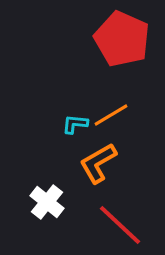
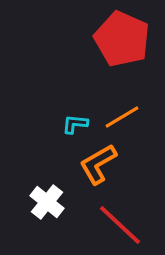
orange line: moved 11 px right, 2 px down
orange L-shape: moved 1 px down
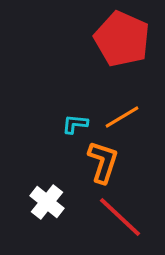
orange L-shape: moved 5 px right, 2 px up; rotated 138 degrees clockwise
red line: moved 8 px up
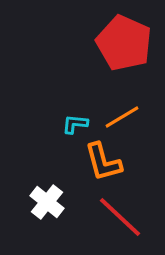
red pentagon: moved 2 px right, 4 px down
orange L-shape: rotated 147 degrees clockwise
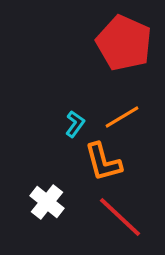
cyan L-shape: rotated 120 degrees clockwise
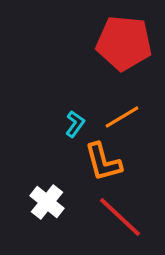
red pentagon: rotated 18 degrees counterclockwise
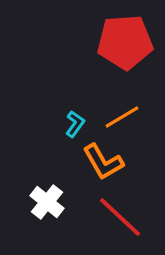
red pentagon: moved 1 px right, 1 px up; rotated 10 degrees counterclockwise
orange L-shape: rotated 15 degrees counterclockwise
